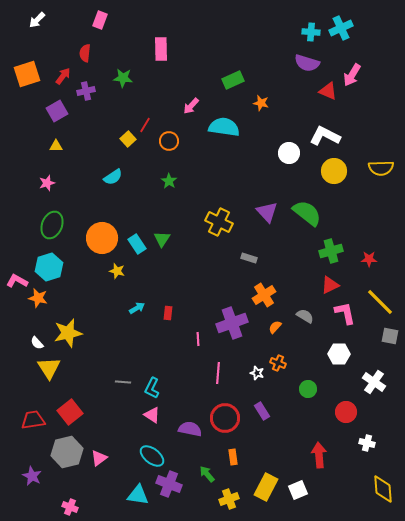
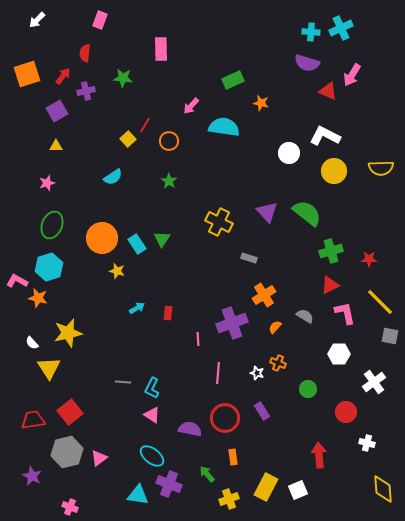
white semicircle at (37, 343): moved 5 px left
white cross at (374, 382): rotated 20 degrees clockwise
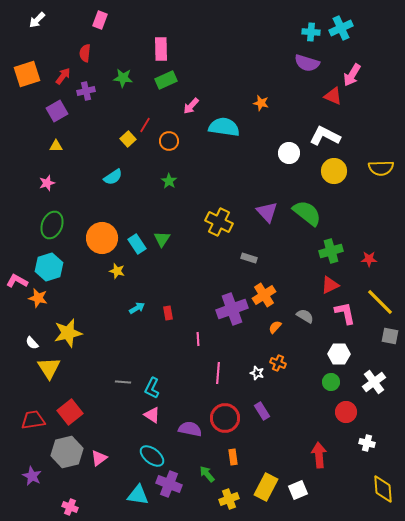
green rectangle at (233, 80): moved 67 px left
red triangle at (328, 91): moved 5 px right, 5 px down
red rectangle at (168, 313): rotated 16 degrees counterclockwise
purple cross at (232, 323): moved 14 px up
green circle at (308, 389): moved 23 px right, 7 px up
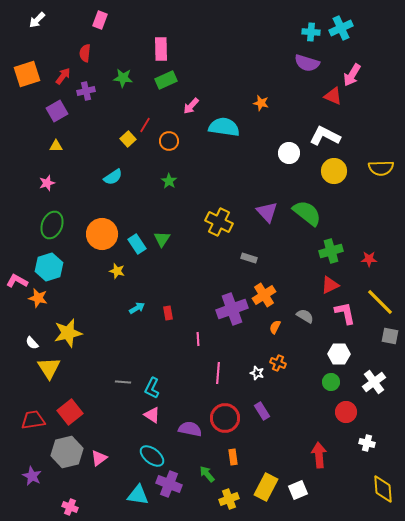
orange circle at (102, 238): moved 4 px up
orange semicircle at (275, 327): rotated 16 degrees counterclockwise
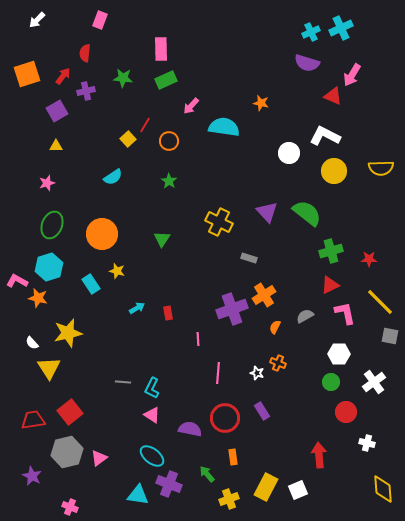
cyan cross at (311, 32): rotated 30 degrees counterclockwise
cyan rectangle at (137, 244): moved 46 px left, 40 px down
gray semicircle at (305, 316): rotated 60 degrees counterclockwise
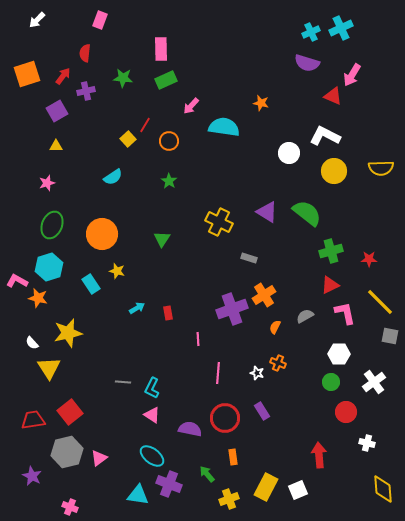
purple triangle at (267, 212): rotated 15 degrees counterclockwise
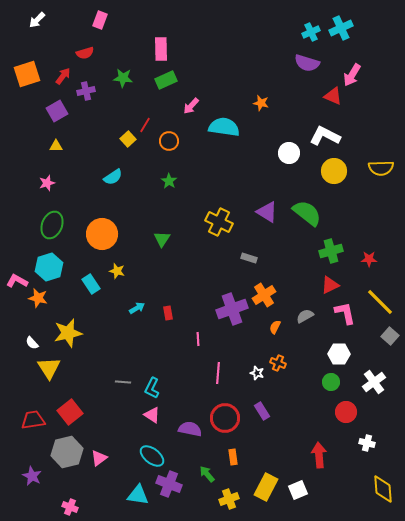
red semicircle at (85, 53): rotated 114 degrees counterclockwise
gray square at (390, 336): rotated 30 degrees clockwise
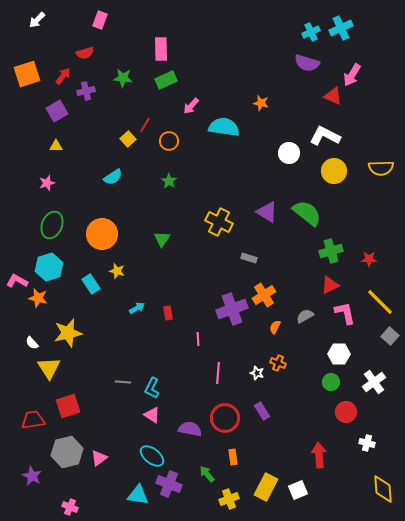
red square at (70, 412): moved 2 px left, 6 px up; rotated 20 degrees clockwise
